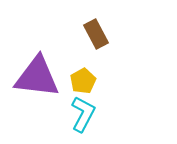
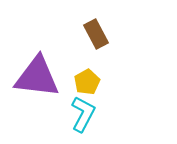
yellow pentagon: moved 4 px right, 1 px down
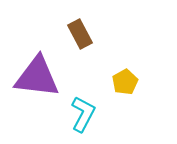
brown rectangle: moved 16 px left
yellow pentagon: moved 38 px right
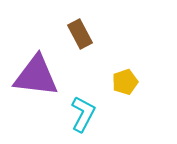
purple triangle: moved 1 px left, 1 px up
yellow pentagon: rotated 10 degrees clockwise
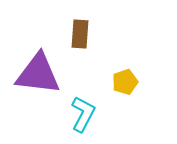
brown rectangle: rotated 32 degrees clockwise
purple triangle: moved 2 px right, 2 px up
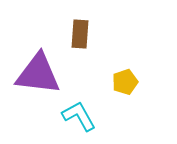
cyan L-shape: moved 4 px left, 2 px down; rotated 57 degrees counterclockwise
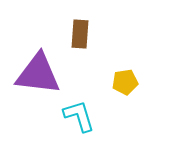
yellow pentagon: rotated 10 degrees clockwise
cyan L-shape: rotated 12 degrees clockwise
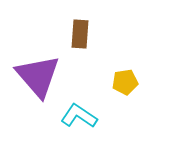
purple triangle: moved 2 px down; rotated 42 degrees clockwise
cyan L-shape: rotated 39 degrees counterclockwise
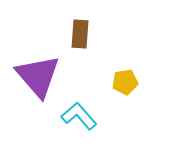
cyan L-shape: rotated 15 degrees clockwise
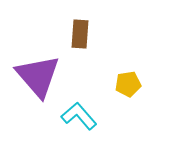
yellow pentagon: moved 3 px right, 2 px down
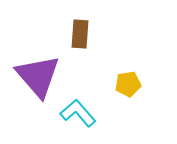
cyan L-shape: moved 1 px left, 3 px up
